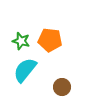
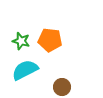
cyan semicircle: rotated 24 degrees clockwise
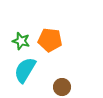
cyan semicircle: rotated 32 degrees counterclockwise
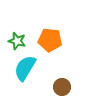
green star: moved 4 px left
cyan semicircle: moved 2 px up
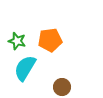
orange pentagon: rotated 15 degrees counterclockwise
